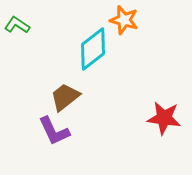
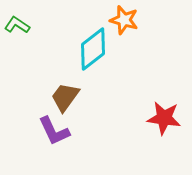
brown trapezoid: rotated 16 degrees counterclockwise
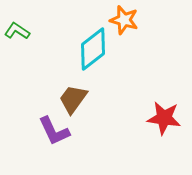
green L-shape: moved 6 px down
brown trapezoid: moved 8 px right, 2 px down
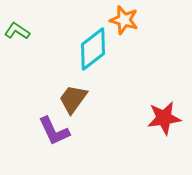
red star: rotated 16 degrees counterclockwise
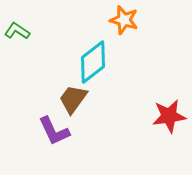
cyan diamond: moved 13 px down
red star: moved 5 px right, 2 px up
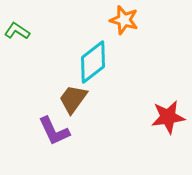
red star: moved 1 px left, 1 px down
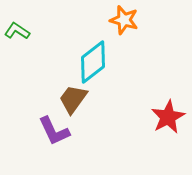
red star: rotated 20 degrees counterclockwise
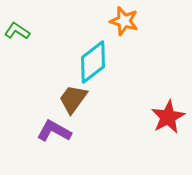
orange star: moved 1 px down
purple L-shape: rotated 144 degrees clockwise
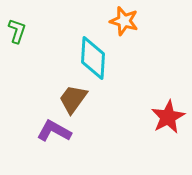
green L-shape: rotated 75 degrees clockwise
cyan diamond: moved 4 px up; rotated 48 degrees counterclockwise
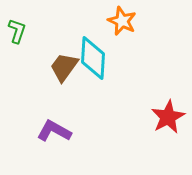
orange star: moved 2 px left; rotated 8 degrees clockwise
brown trapezoid: moved 9 px left, 32 px up
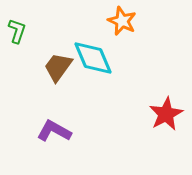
cyan diamond: rotated 27 degrees counterclockwise
brown trapezoid: moved 6 px left
red star: moved 2 px left, 3 px up
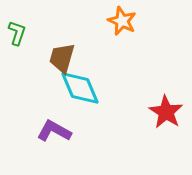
green L-shape: moved 2 px down
cyan diamond: moved 13 px left, 30 px down
brown trapezoid: moved 4 px right, 9 px up; rotated 20 degrees counterclockwise
red star: moved 2 px up; rotated 12 degrees counterclockwise
